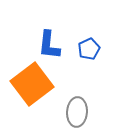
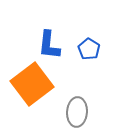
blue pentagon: rotated 15 degrees counterclockwise
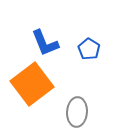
blue L-shape: moved 4 px left, 2 px up; rotated 28 degrees counterclockwise
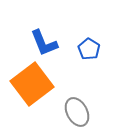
blue L-shape: moved 1 px left
gray ellipse: rotated 32 degrees counterclockwise
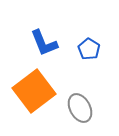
orange square: moved 2 px right, 7 px down
gray ellipse: moved 3 px right, 4 px up
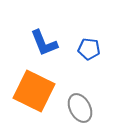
blue pentagon: rotated 25 degrees counterclockwise
orange square: rotated 27 degrees counterclockwise
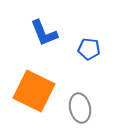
blue L-shape: moved 10 px up
gray ellipse: rotated 16 degrees clockwise
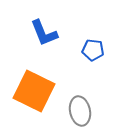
blue pentagon: moved 4 px right, 1 px down
gray ellipse: moved 3 px down
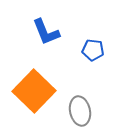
blue L-shape: moved 2 px right, 1 px up
orange square: rotated 18 degrees clockwise
